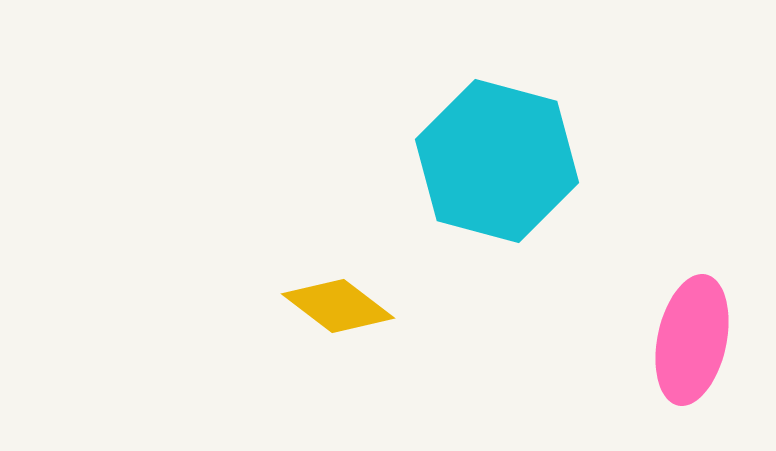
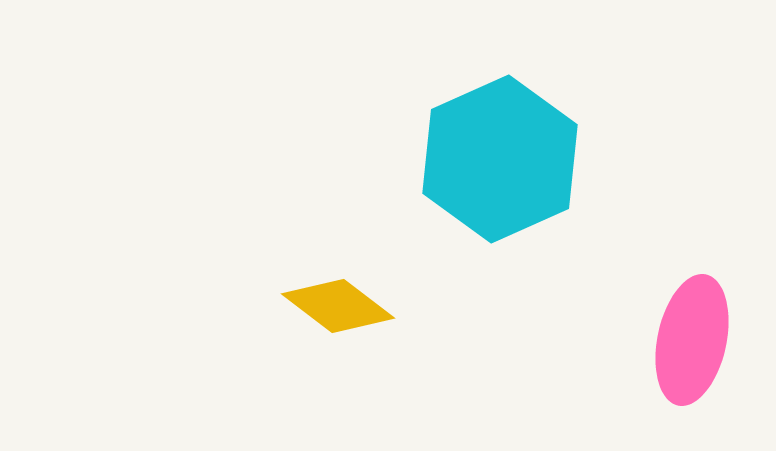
cyan hexagon: moved 3 px right, 2 px up; rotated 21 degrees clockwise
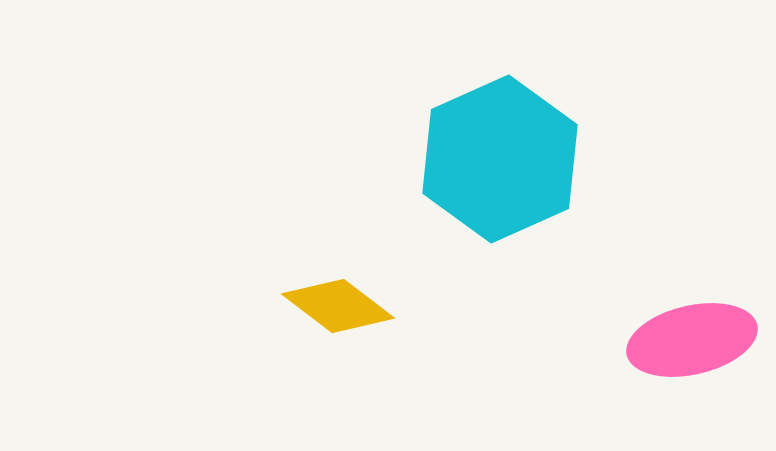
pink ellipse: rotated 65 degrees clockwise
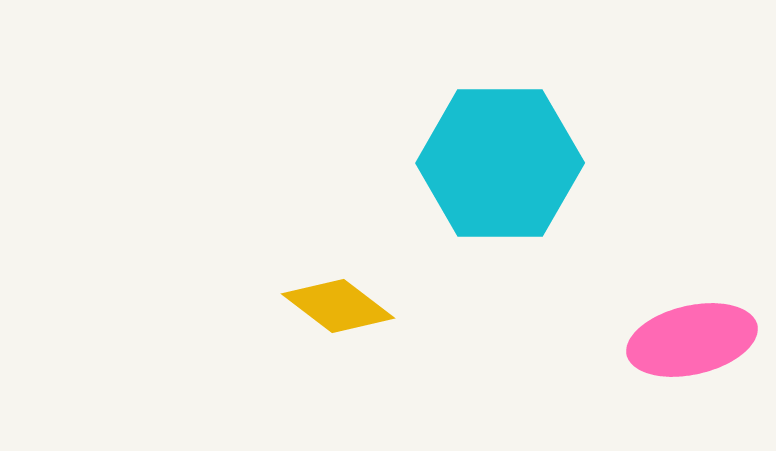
cyan hexagon: moved 4 px down; rotated 24 degrees clockwise
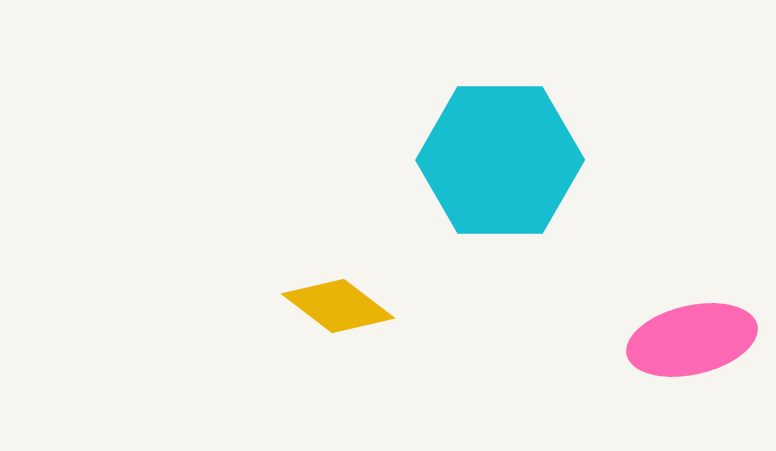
cyan hexagon: moved 3 px up
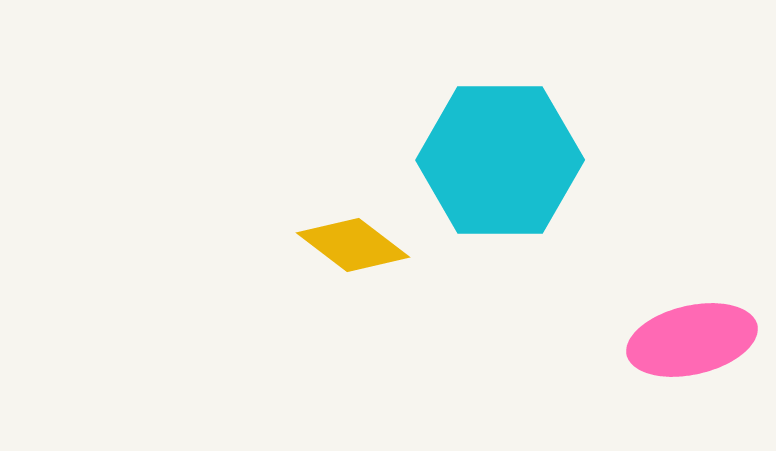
yellow diamond: moved 15 px right, 61 px up
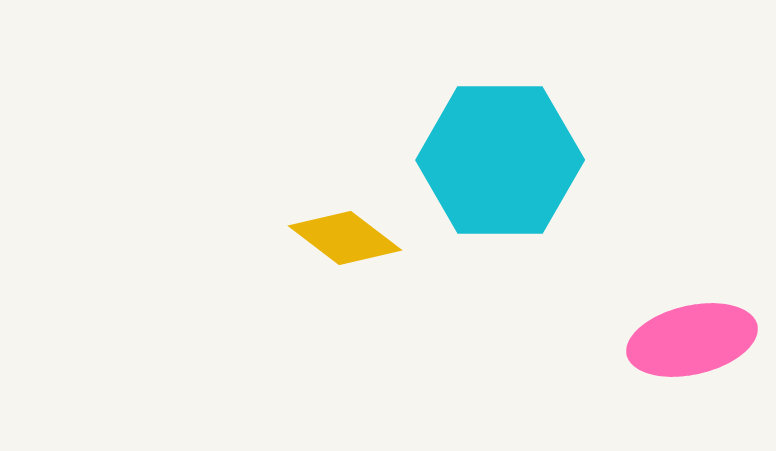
yellow diamond: moved 8 px left, 7 px up
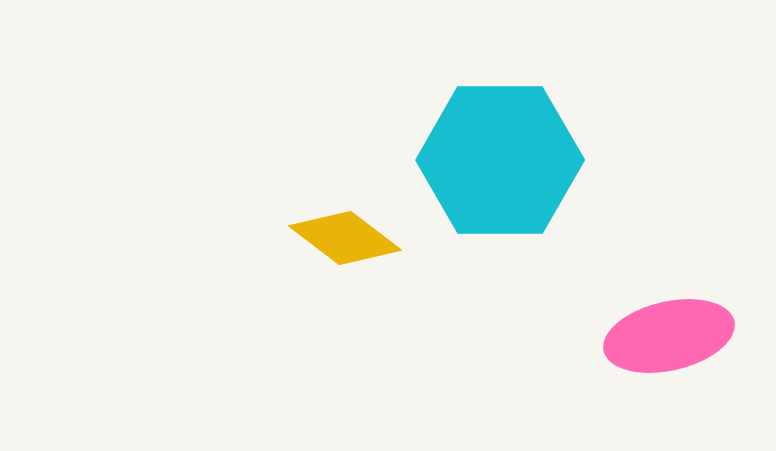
pink ellipse: moved 23 px left, 4 px up
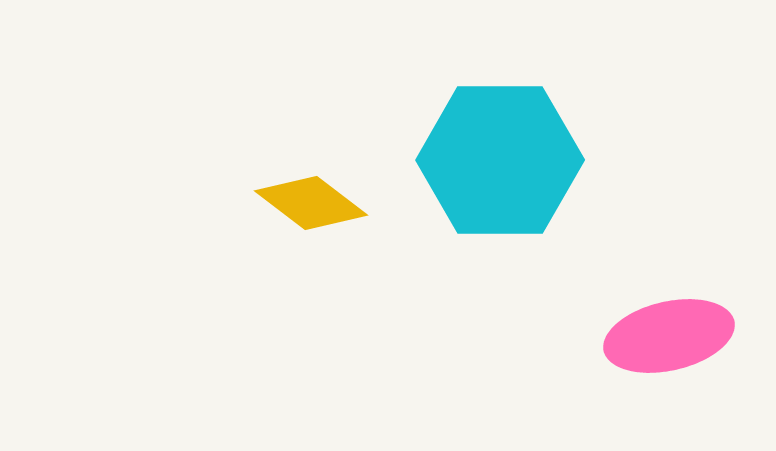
yellow diamond: moved 34 px left, 35 px up
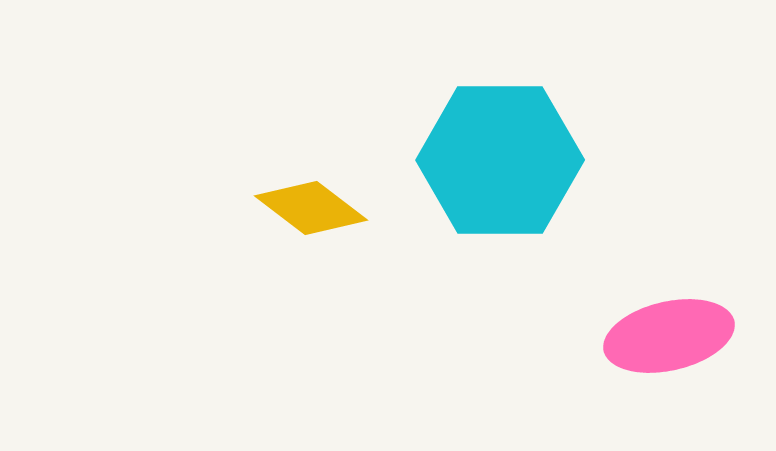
yellow diamond: moved 5 px down
